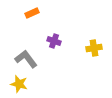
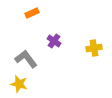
purple cross: rotated 16 degrees clockwise
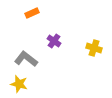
yellow cross: rotated 28 degrees clockwise
gray L-shape: rotated 15 degrees counterclockwise
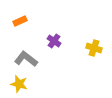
orange rectangle: moved 12 px left, 8 px down
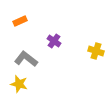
yellow cross: moved 2 px right, 3 px down
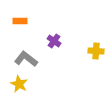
orange rectangle: rotated 24 degrees clockwise
yellow cross: rotated 14 degrees counterclockwise
yellow star: rotated 12 degrees clockwise
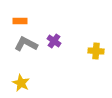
gray L-shape: moved 15 px up; rotated 10 degrees counterclockwise
yellow star: moved 2 px right, 1 px up
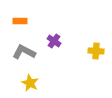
gray L-shape: moved 2 px left, 8 px down
yellow star: moved 9 px right
